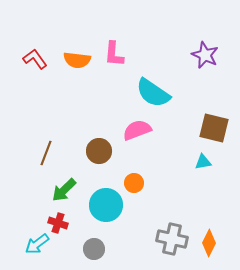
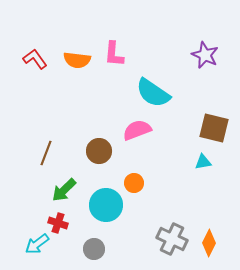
gray cross: rotated 12 degrees clockwise
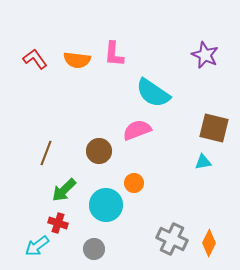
cyan arrow: moved 2 px down
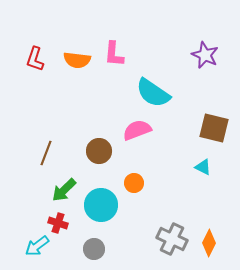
red L-shape: rotated 125 degrees counterclockwise
cyan triangle: moved 5 px down; rotated 36 degrees clockwise
cyan circle: moved 5 px left
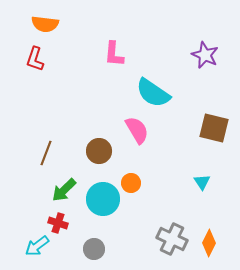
orange semicircle: moved 32 px left, 36 px up
pink semicircle: rotated 80 degrees clockwise
cyan triangle: moved 1 px left, 15 px down; rotated 30 degrees clockwise
orange circle: moved 3 px left
cyan circle: moved 2 px right, 6 px up
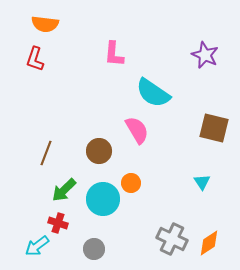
orange diamond: rotated 32 degrees clockwise
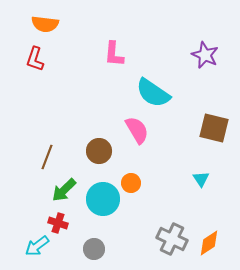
brown line: moved 1 px right, 4 px down
cyan triangle: moved 1 px left, 3 px up
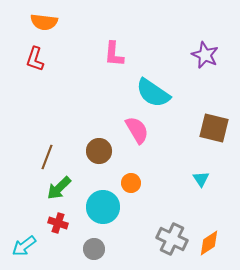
orange semicircle: moved 1 px left, 2 px up
green arrow: moved 5 px left, 2 px up
cyan circle: moved 8 px down
cyan arrow: moved 13 px left
